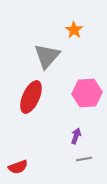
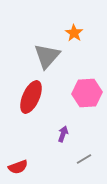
orange star: moved 3 px down
purple arrow: moved 13 px left, 2 px up
gray line: rotated 21 degrees counterclockwise
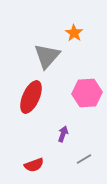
red semicircle: moved 16 px right, 2 px up
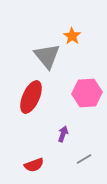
orange star: moved 2 px left, 3 px down
gray triangle: rotated 20 degrees counterclockwise
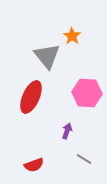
pink hexagon: rotated 8 degrees clockwise
purple arrow: moved 4 px right, 3 px up
gray line: rotated 63 degrees clockwise
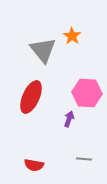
gray triangle: moved 4 px left, 6 px up
purple arrow: moved 2 px right, 12 px up
gray line: rotated 28 degrees counterclockwise
red semicircle: rotated 30 degrees clockwise
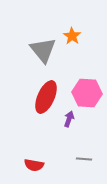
red ellipse: moved 15 px right
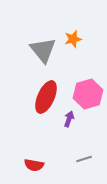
orange star: moved 1 px right, 3 px down; rotated 24 degrees clockwise
pink hexagon: moved 1 px right, 1 px down; rotated 20 degrees counterclockwise
gray line: rotated 21 degrees counterclockwise
